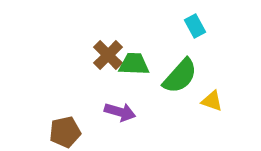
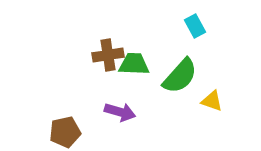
brown cross: rotated 36 degrees clockwise
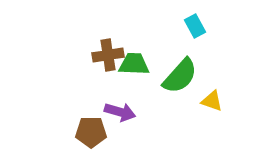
brown pentagon: moved 26 px right; rotated 12 degrees clockwise
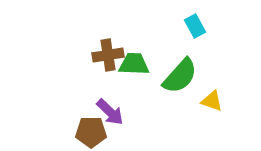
purple arrow: moved 10 px left; rotated 28 degrees clockwise
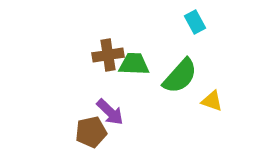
cyan rectangle: moved 4 px up
brown pentagon: rotated 12 degrees counterclockwise
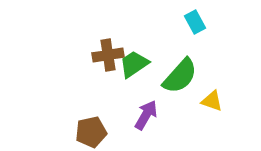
green trapezoid: rotated 36 degrees counterclockwise
purple arrow: moved 36 px right, 3 px down; rotated 104 degrees counterclockwise
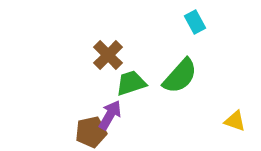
brown cross: rotated 36 degrees counterclockwise
green trapezoid: moved 3 px left, 19 px down; rotated 16 degrees clockwise
yellow triangle: moved 23 px right, 20 px down
purple arrow: moved 36 px left
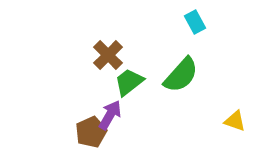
green semicircle: moved 1 px right, 1 px up
green trapezoid: moved 2 px left, 1 px up; rotated 20 degrees counterclockwise
brown pentagon: rotated 12 degrees counterclockwise
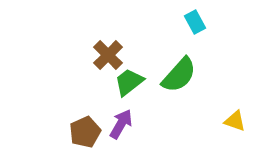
green semicircle: moved 2 px left
purple arrow: moved 11 px right, 9 px down
brown pentagon: moved 6 px left
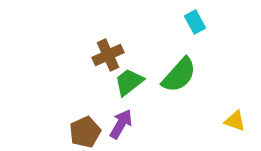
brown cross: rotated 20 degrees clockwise
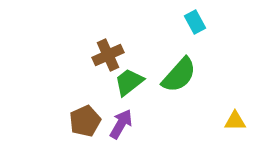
yellow triangle: rotated 20 degrees counterclockwise
brown pentagon: moved 11 px up
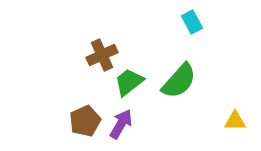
cyan rectangle: moved 3 px left
brown cross: moved 6 px left
green semicircle: moved 6 px down
